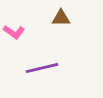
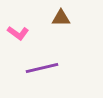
pink L-shape: moved 4 px right, 1 px down
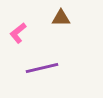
pink L-shape: rotated 105 degrees clockwise
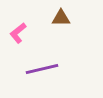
purple line: moved 1 px down
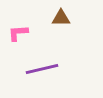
pink L-shape: rotated 35 degrees clockwise
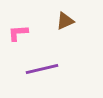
brown triangle: moved 4 px right, 3 px down; rotated 24 degrees counterclockwise
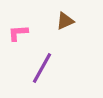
purple line: moved 1 px up; rotated 48 degrees counterclockwise
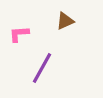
pink L-shape: moved 1 px right, 1 px down
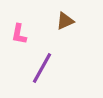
pink L-shape: rotated 75 degrees counterclockwise
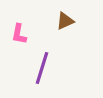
purple line: rotated 12 degrees counterclockwise
